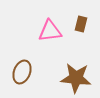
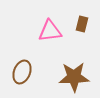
brown rectangle: moved 1 px right
brown star: moved 2 px left, 1 px up; rotated 8 degrees counterclockwise
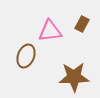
brown rectangle: rotated 14 degrees clockwise
brown ellipse: moved 4 px right, 16 px up
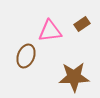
brown rectangle: rotated 28 degrees clockwise
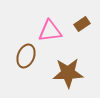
brown star: moved 6 px left, 4 px up
